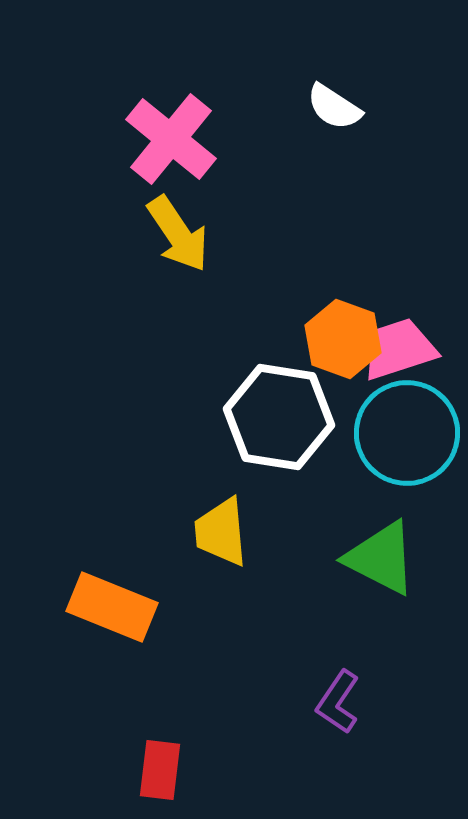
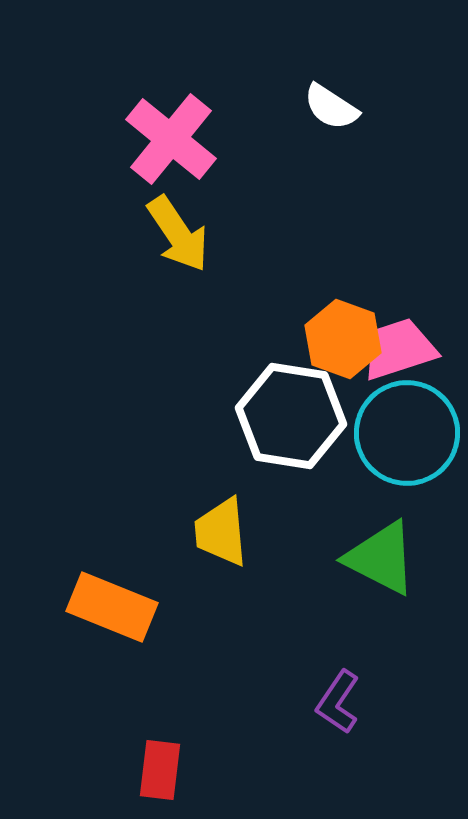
white semicircle: moved 3 px left
white hexagon: moved 12 px right, 1 px up
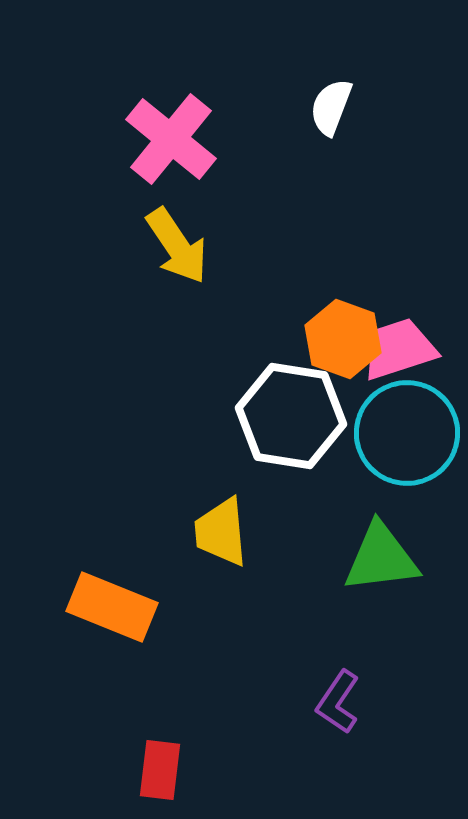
white semicircle: rotated 78 degrees clockwise
yellow arrow: moved 1 px left, 12 px down
green triangle: rotated 34 degrees counterclockwise
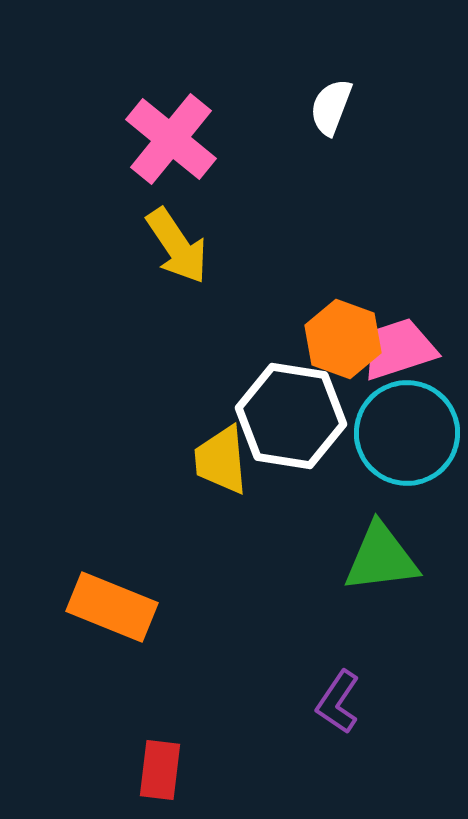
yellow trapezoid: moved 72 px up
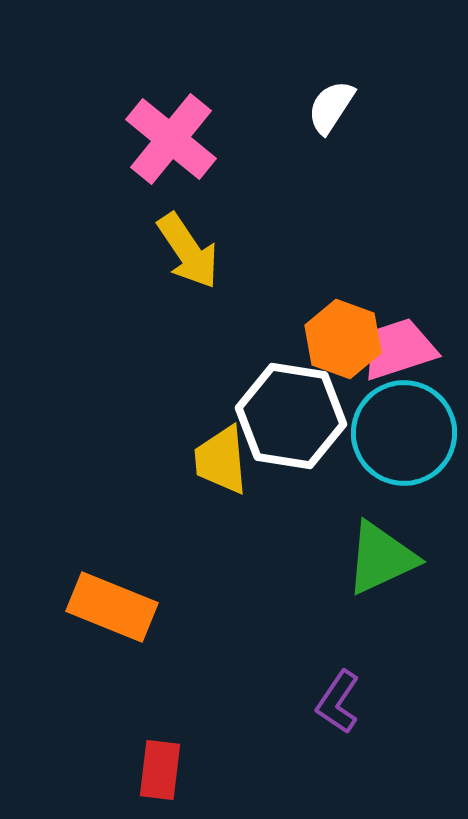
white semicircle: rotated 12 degrees clockwise
yellow arrow: moved 11 px right, 5 px down
cyan circle: moved 3 px left
green triangle: rotated 18 degrees counterclockwise
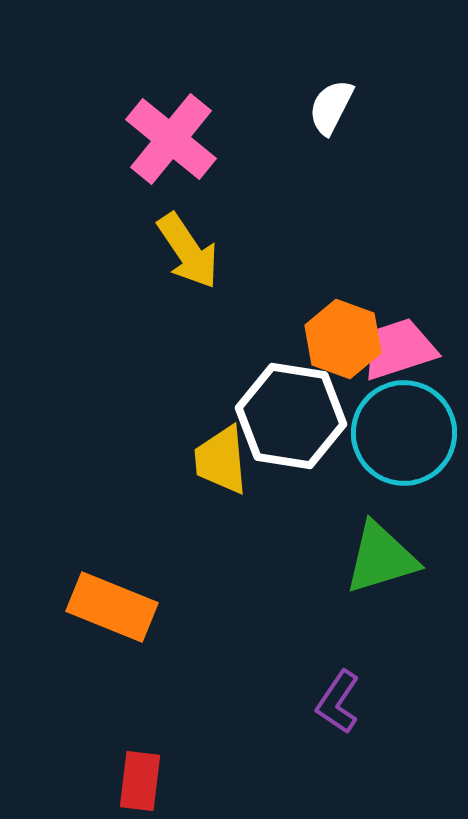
white semicircle: rotated 6 degrees counterclockwise
green triangle: rotated 8 degrees clockwise
red rectangle: moved 20 px left, 11 px down
